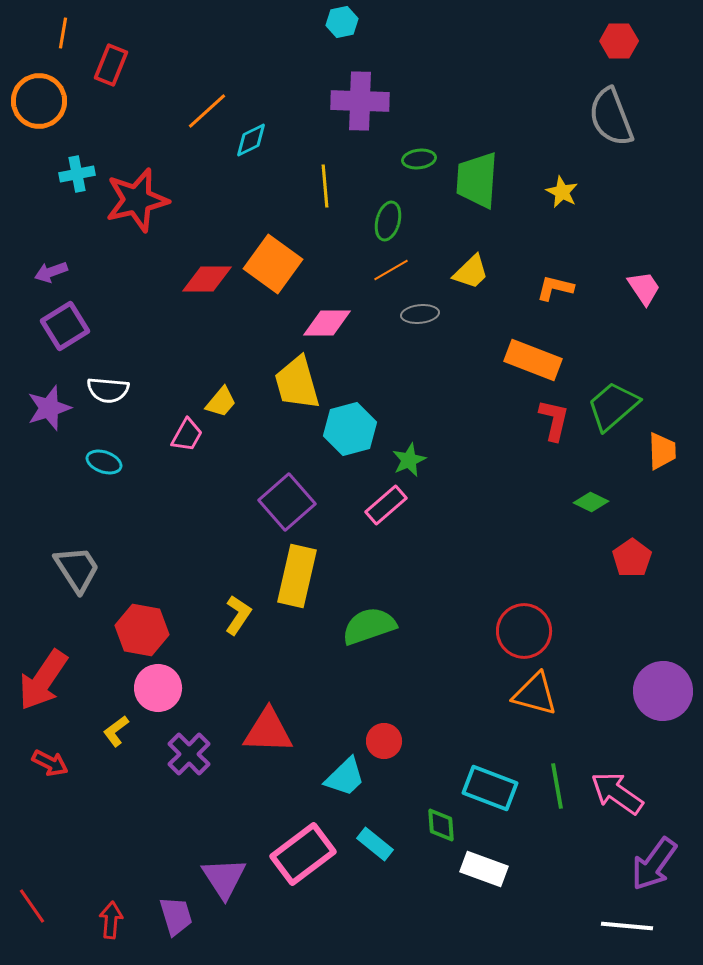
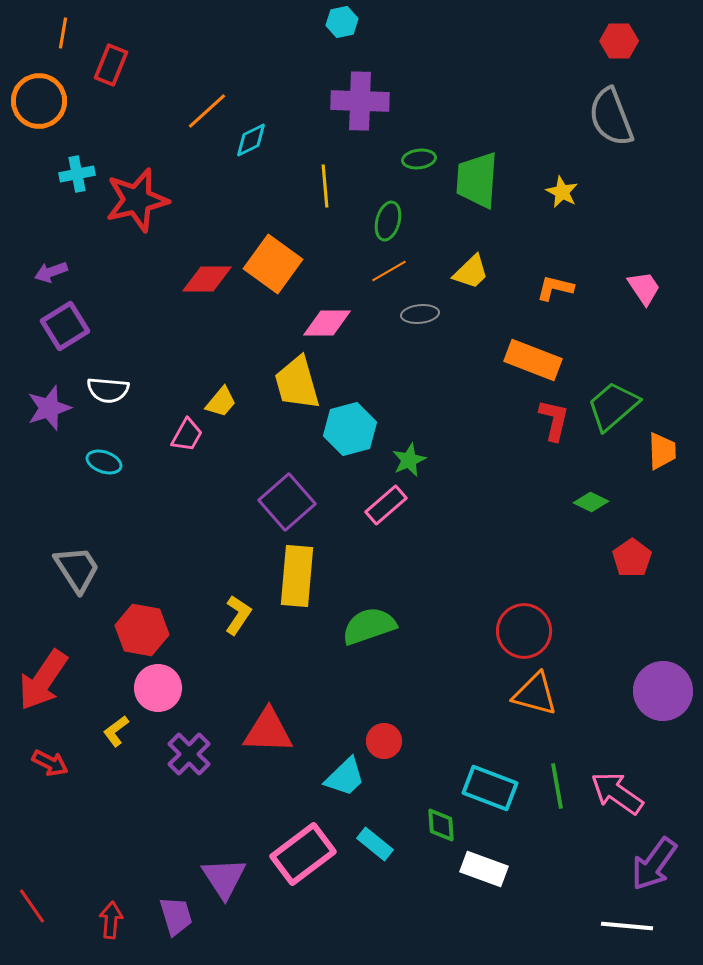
orange line at (391, 270): moved 2 px left, 1 px down
yellow rectangle at (297, 576): rotated 8 degrees counterclockwise
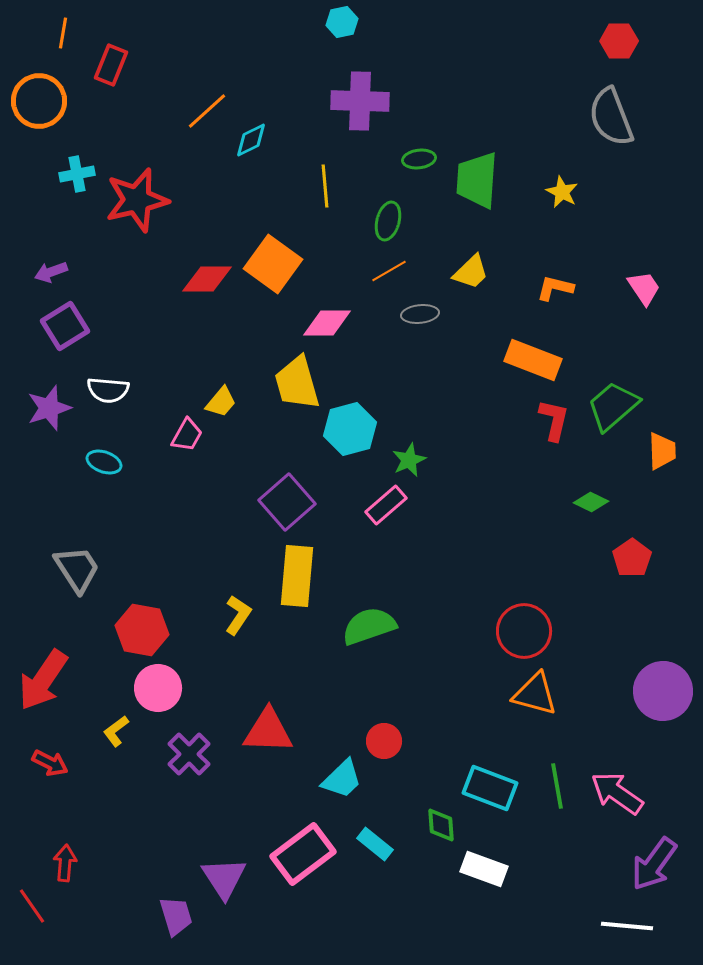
cyan trapezoid at (345, 777): moved 3 px left, 2 px down
red arrow at (111, 920): moved 46 px left, 57 px up
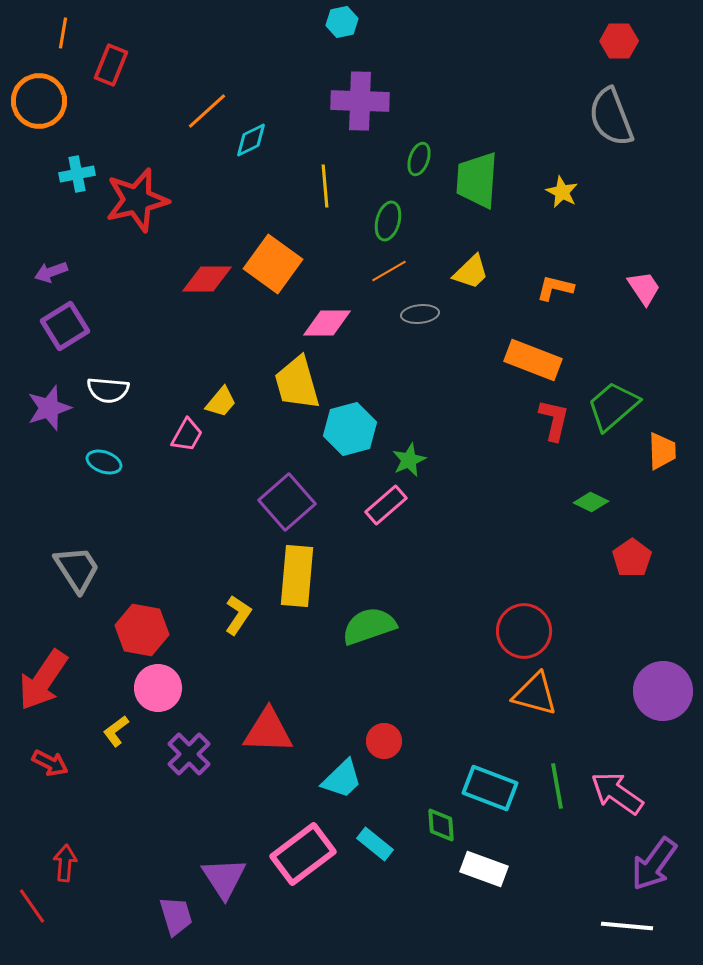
green ellipse at (419, 159): rotated 64 degrees counterclockwise
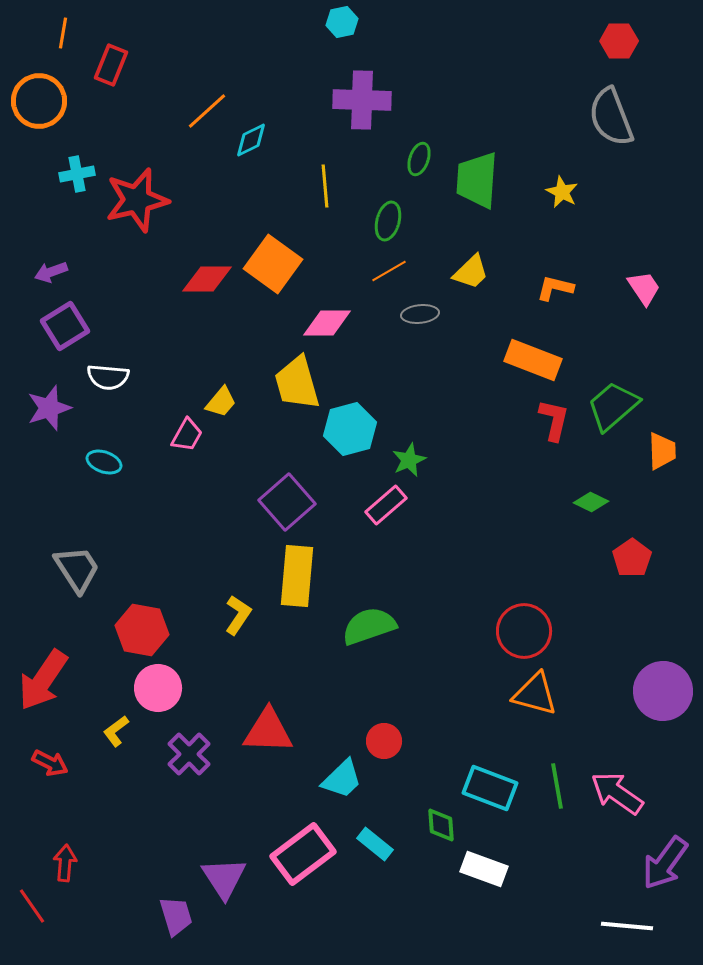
purple cross at (360, 101): moved 2 px right, 1 px up
white semicircle at (108, 390): moved 13 px up
purple arrow at (654, 864): moved 11 px right, 1 px up
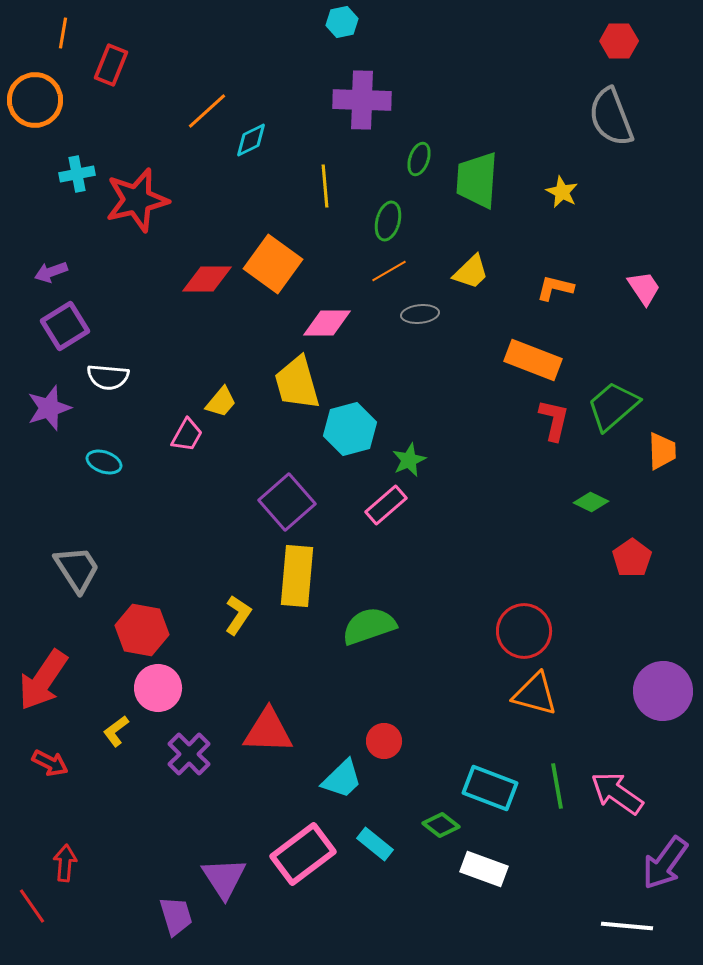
orange circle at (39, 101): moved 4 px left, 1 px up
green diamond at (441, 825): rotated 48 degrees counterclockwise
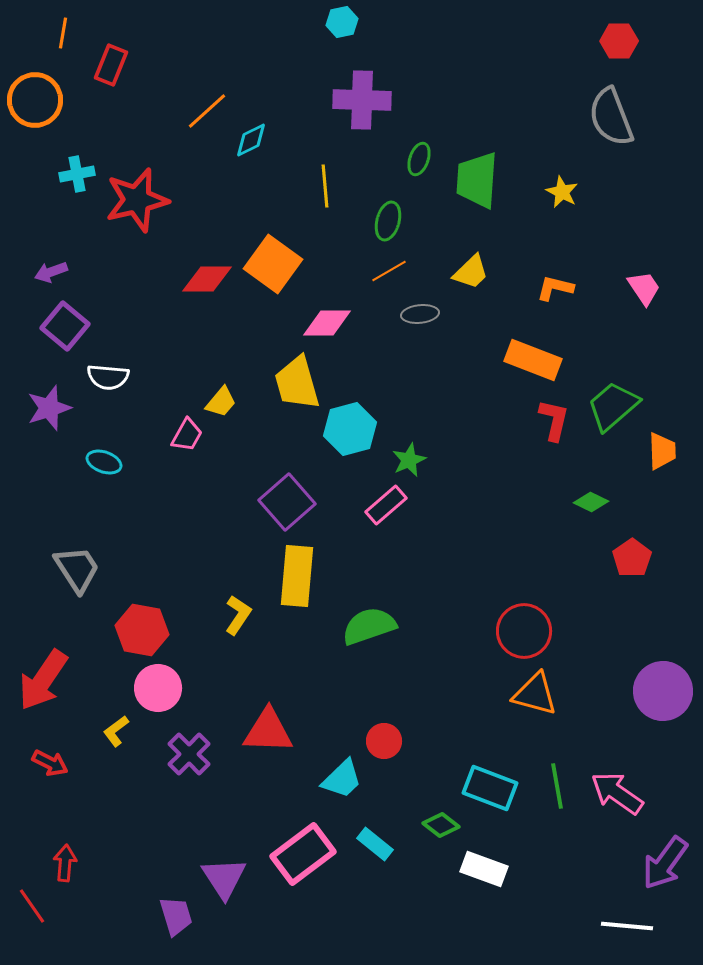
purple square at (65, 326): rotated 18 degrees counterclockwise
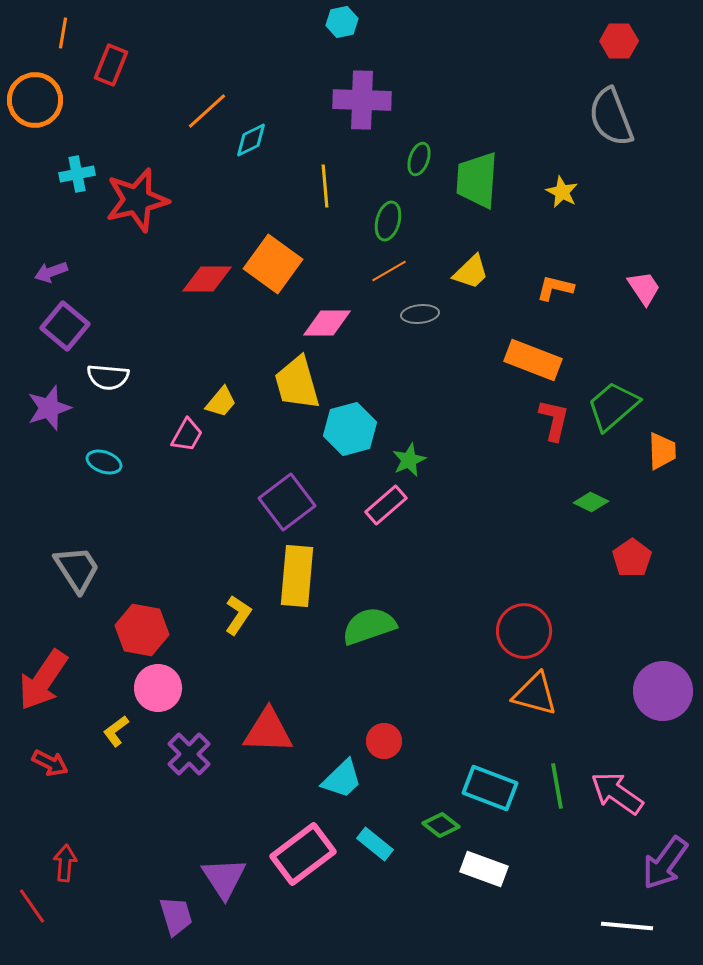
purple square at (287, 502): rotated 4 degrees clockwise
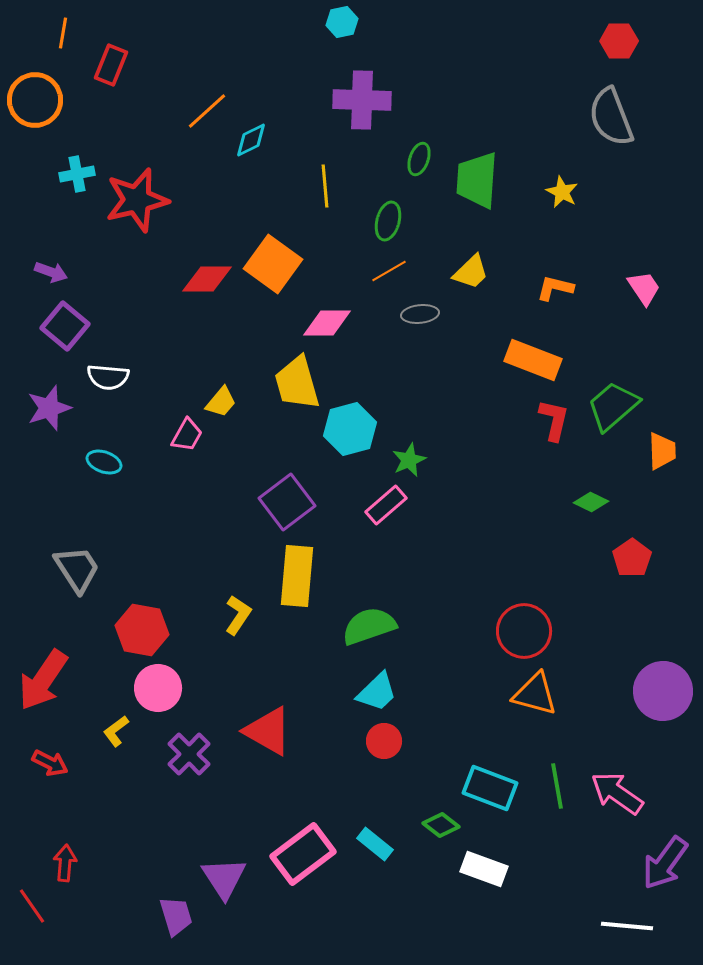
purple arrow at (51, 272): rotated 140 degrees counterclockwise
red triangle at (268, 731): rotated 28 degrees clockwise
cyan trapezoid at (342, 779): moved 35 px right, 87 px up
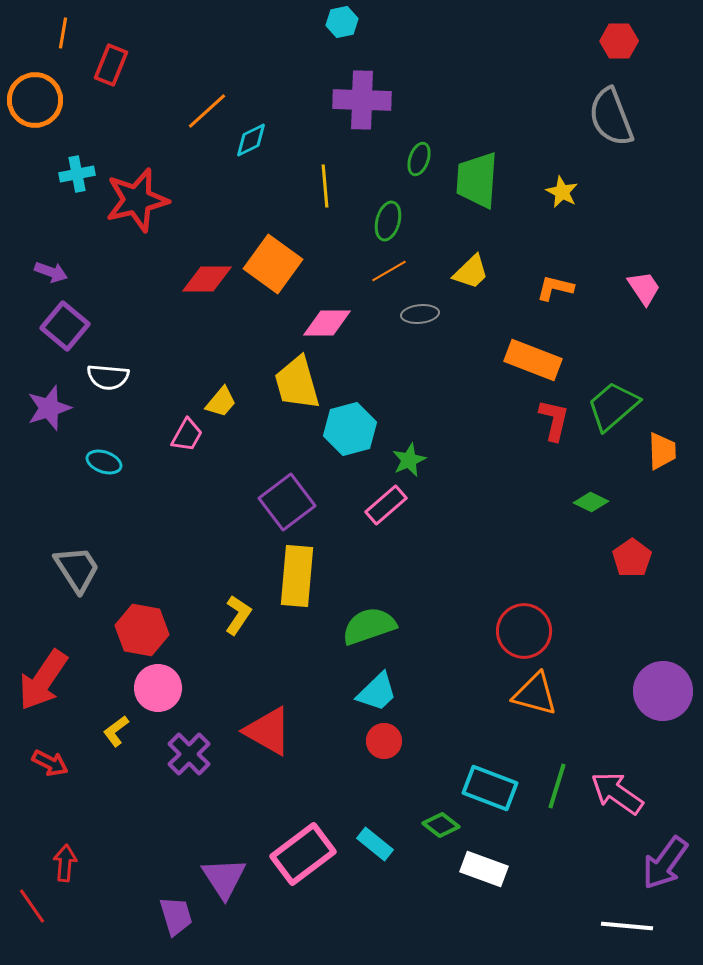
green line at (557, 786): rotated 27 degrees clockwise
